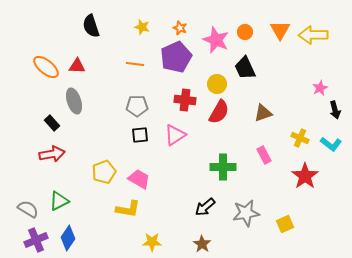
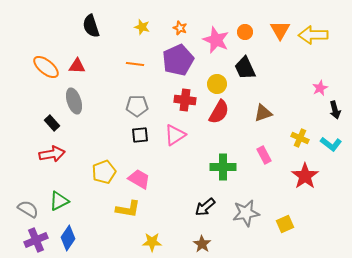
purple pentagon at (176, 57): moved 2 px right, 3 px down
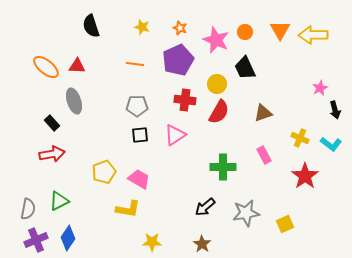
gray semicircle at (28, 209): rotated 70 degrees clockwise
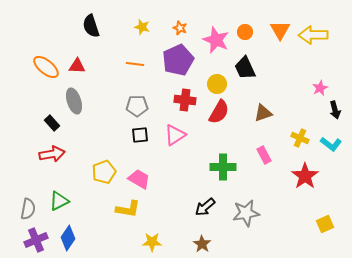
yellow square at (285, 224): moved 40 px right
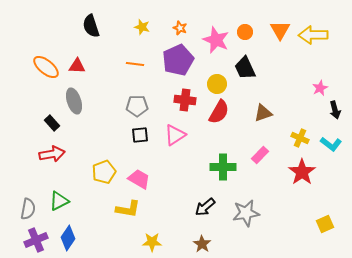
pink rectangle at (264, 155): moved 4 px left; rotated 72 degrees clockwise
red star at (305, 176): moved 3 px left, 4 px up
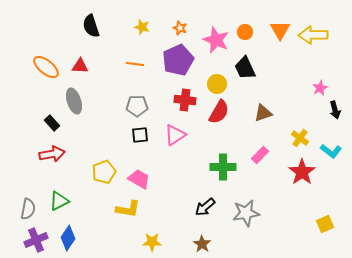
red triangle at (77, 66): moved 3 px right
yellow cross at (300, 138): rotated 12 degrees clockwise
cyan L-shape at (331, 144): moved 7 px down
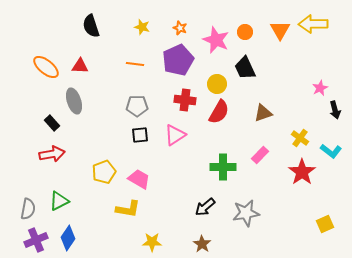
yellow arrow at (313, 35): moved 11 px up
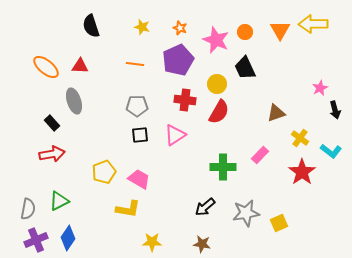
brown triangle at (263, 113): moved 13 px right
yellow square at (325, 224): moved 46 px left, 1 px up
brown star at (202, 244): rotated 24 degrees counterclockwise
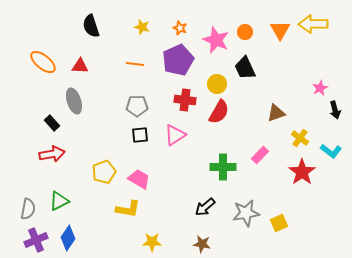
orange ellipse at (46, 67): moved 3 px left, 5 px up
